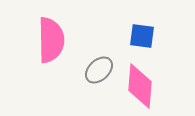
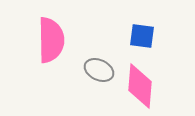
gray ellipse: rotated 68 degrees clockwise
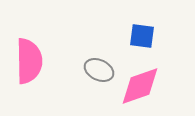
pink semicircle: moved 22 px left, 21 px down
pink diamond: rotated 66 degrees clockwise
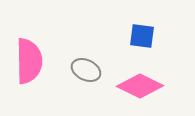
gray ellipse: moved 13 px left
pink diamond: rotated 45 degrees clockwise
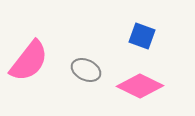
blue square: rotated 12 degrees clockwise
pink semicircle: rotated 39 degrees clockwise
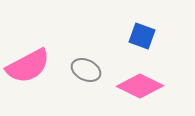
pink semicircle: moved 1 px left, 5 px down; rotated 24 degrees clockwise
